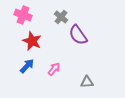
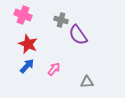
gray cross: moved 3 px down; rotated 24 degrees counterclockwise
red star: moved 4 px left, 3 px down
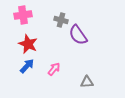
pink cross: rotated 30 degrees counterclockwise
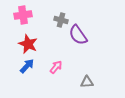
pink arrow: moved 2 px right, 2 px up
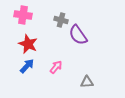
pink cross: rotated 18 degrees clockwise
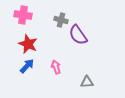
pink arrow: rotated 56 degrees counterclockwise
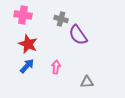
gray cross: moved 1 px up
pink arrow: rotated 24 degrees clockwise
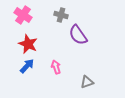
pink cross: rotated 24 degrees clockwise
gray cross: moved 4 px up
pink arrow: rotated 24 degrees counterclockwise
gray triangle: rotated 16 degrees counterclockwise
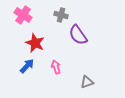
red star: moved 7 px right, 1 px up
